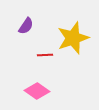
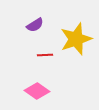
purple semicircle: moved 9 px right, 1 px up; rotated 24 degrees clockwise
yellow star: moved 3 px right, 1 px down
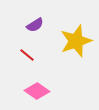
yellow star: moved 2 px down
red line: moved 18 px left; rotated 42 degrees clockwise
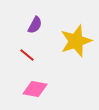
purple semicircle: rotated 30 degrees counterclockwise
pink diamond: moved 2 px left, 2 px up; rotated 25 degrees counterclockwise
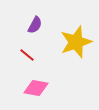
yellow star: moved 1 px down
pink diamond: moved 1 px right, 1 px up
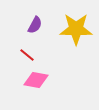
yellow star: moved 13 px up; rotated 20 degrees clockwise
pink diamond: moved 8 px up
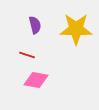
purple semicircle: rotated 42 degrees counterclockwise
red line: rotated 21 degrees counterclockwise
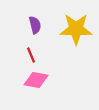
red line: moved 4 px right; rotated 49 degrees clockwise
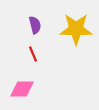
red line: moved 2 px right, 1 px up
pink diamond: moved 14 px left, 9 px down; rotated 10 degrees counterclockwise
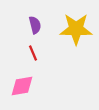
red line: moved 1 px up
pink diamond: moved 3 px up; rotated 10 degrees counterclockwise
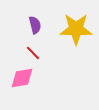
red line: rotated 21 degrees counterclockwise
pink diamond: moved 8 px up
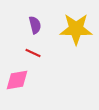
red line: rotated 21 degrees counterclockwise
pink diamond: moved 5 px left, 2 px down
